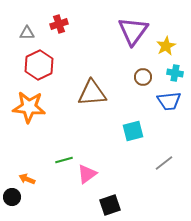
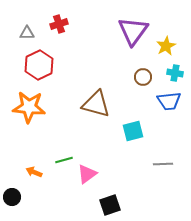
brown triangle: moved 4 px right, 11 px down; rotated 20 degrees clockwise
gray line: moved 1 px left, 1 px down; rotated 36 degrees clockwise
orange arrow: moved 7 px right, 7 px up
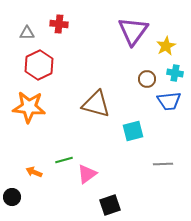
red cross: rotated 24 degrees clockwise
brown circle: moved 4 px right, 2 px down
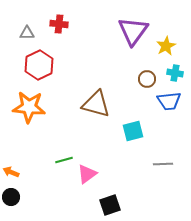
orange arrow: moved 23 px left
black circle: moved 1 px left
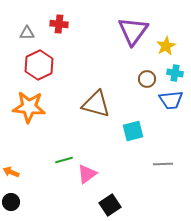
blue trapezoid: moved 2 px right, 1 px up
black circle: moved 5 px down
black square: rotated 15 degrees counterclockwise
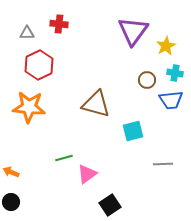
brown circle: moved 1 px down
green line: moved 2 px up
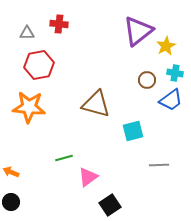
purple triangle: moved 5 px right; rotated 16 degrees clockwise
red hexagon: rotated 16 degrees clockwise
blue trapezoid: rotated 30 degrees counterclockwise
gray line: moved 4 px left, 1 px down
pink triangle: moved 1 px right, 3 px down
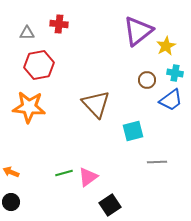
brown triangle: rotated 32 degrees clockwise
green line: moved 15 px down
gray line: moved 2 px left, 3 px up
